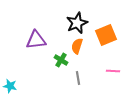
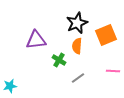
orange semicircle: rotated 14 degrees counterclockwise
green cross: moved 2 px left
gray line: rotated 64 degrees clockwise
cyan star: rotated 24 degrees counterclockwise
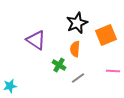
purple triangle: rotated 40 degrees clockwise
orange semicircle: moved 2 px left, 3 px down
green cross: moved 5 px down
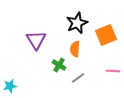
purple triangle: rotated 25 degrees clockwise
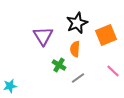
purple triangle: moved 7 px right, 4 px up
pink line: rotated 40 degrees clockwise
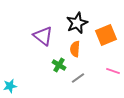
purple triangle: rotated 20 degrees counterclockwise
pink line: rotated 24 degrees counterclockwise
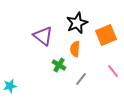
pink line: rotated 32 degrees clockwise
gray line: moved 3 px right, 1 px down; rotated 16 degrees counterclockwise
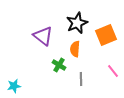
gray line: rotated 40 degrees counterclockwise
cyan star: moved 4 px right
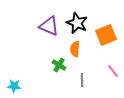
black star: rotated 25 degrees counterclockwise
purple triangle: moved 6 px right, 10 px up; rotated 15 degrees counterclockwise
gray line: moved 1 px right, 1 px down
cyan star: rotated 16 degrees clockwise
